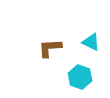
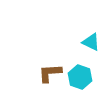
brown L-shape: moved 25 px down
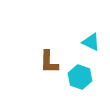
brown L-shape: moved 1 px left, 11 px up; rotated 85 degrees counterclockwise
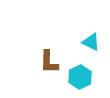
cyan hexagon: rotated 15 degrees clockwise
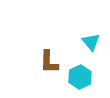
cyan triangle: rotated 24 degrees clockwise
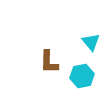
cyan hexagon: moved 2 px right, 1 px up; rotated 15 degrees clockwise
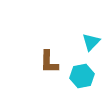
cyan triangle: rotated 24 degrees clockwise
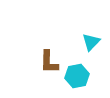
cyan hexagon: moved 5 px left
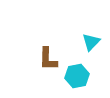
brown L-shape: moved 1 px left, 3 px up
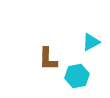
cyan triangle: rotated 18 degrees clockwise
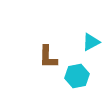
brown L-shape: moved 2 px up
